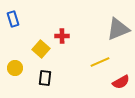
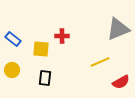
blue rectangle: moved 20 px down; rotated 35 degrees counterclockwise
yellow square: rotated 36 degrees counterclockwise
yellow circle: moved 3 px left, 2 px down
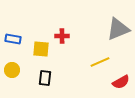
blue rectangle: rotated 28 degrees counterclockwise
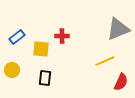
blue rectangle: moved 4 px right, 2 px up; rotated 49 degrees counterclockwise
yellow line: moved 5 px right, 1 px up
red semicircle: rotated 36 degrees counterclockwise
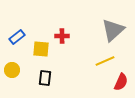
gray triangle: moved 5 px left, 1 px down; rotated 20 degrees counterclockwise
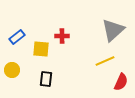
black rectangle: moved 1 px right, 1 px down
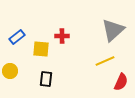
yellow circle: moved 2 px left, 1 px down
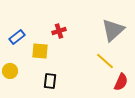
red cross: moved 3 px left, 5 px up; rotated 16 degrees counterclockwise
yellow square: moved 1 px left, 2 px down
yellow line: rotated 66 degrees clockwise
black rectangle: moved 4 px right, 2 px down
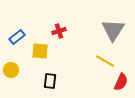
gray triangle: rotated 15 degrees counterclockwise
yellow line: rotated 12 degrees counterclockwise
yellow circle: moved 1 px right, 1 px up
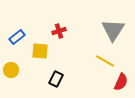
black rectangle: moved 6 px right, 2 px up; rotated 21 degrees clockwise
